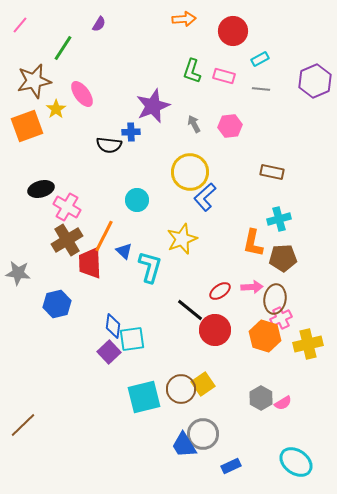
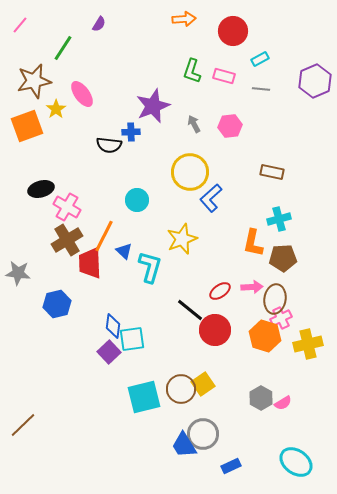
blue L-shape at (205, 197): moved 6 px right, 1 px down
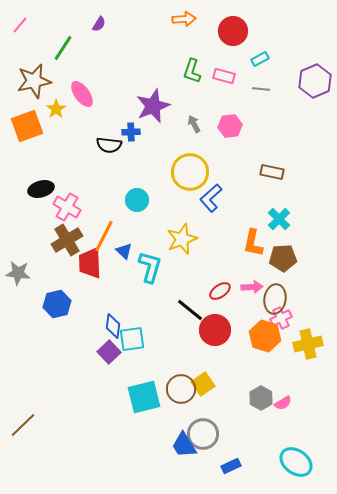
cyan cross at (279, 219): rotated 30 degrees counterclockwise
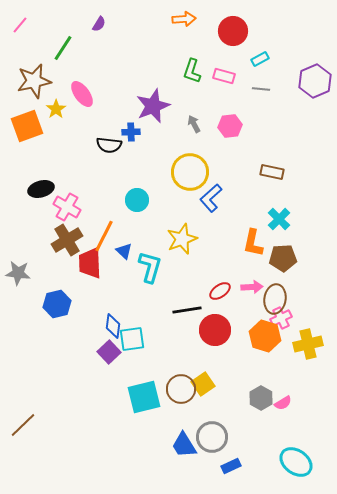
black line at (190, 310): moved 3 px left; rotated 48 degrees counterclockwise
gray circle at (203, 434): moved 9 px right, 3 px down
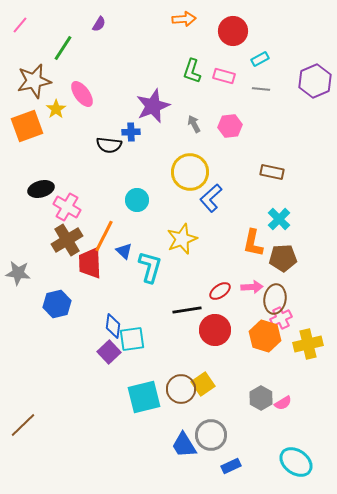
gray circle at (212, 437): moved 1 px left, 2 px up
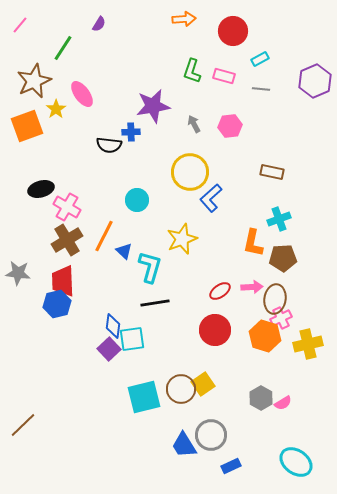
brown star at (34, 81): rotated 12 degrees counterclockwise
purple star at (153, 106): rotated 12 degrees clockwise
cyan cross at (279, 219): rotated 25 degrees clockwise
red trapezoid at (90, 263): moved 27 px left, 18 px down
black line at (187, 310): moved 32 px left, 7 px up
purple square at (109, 352): moved 3 px up
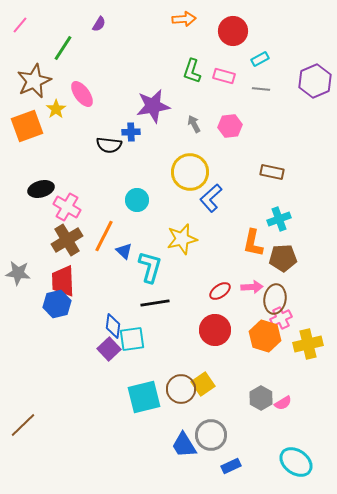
yellow star at (182, 239): rotated 8 degrees clockwise
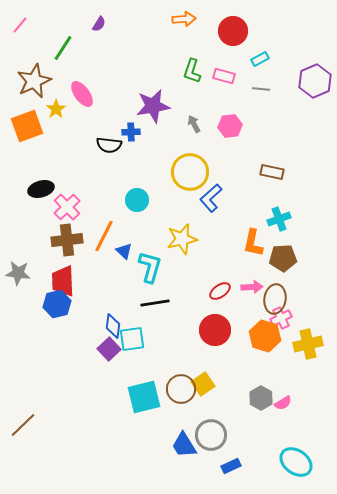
pink cross at (67, 207): rotated 16 degrees clockwise
brown cross at (67, 240): rotated 24 degrees clockwise
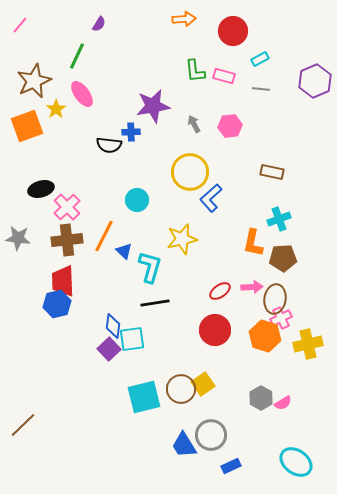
green line at (63, 48): moved 14 px right, 8 px down; rotated 8 degrees counterclockwise
green L-shape at (192, 71): moved 3 px right; rotated 25 degrees counterclockwise
gray star at (18, 273): moved 35 px up
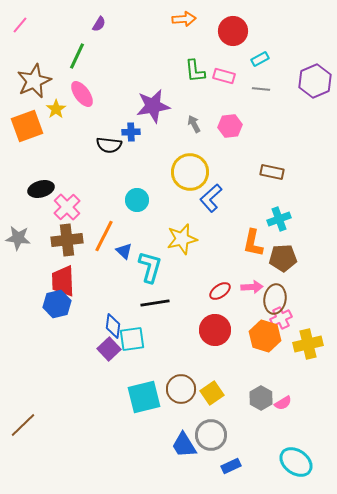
yellow square at (203, 384): moved 9 px right, 9 px down
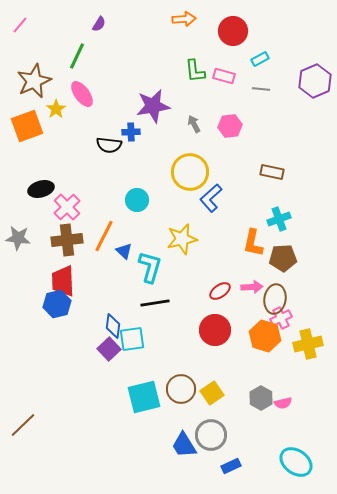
pink semicircle at (283, 403): rotated 18 degrees clockwise
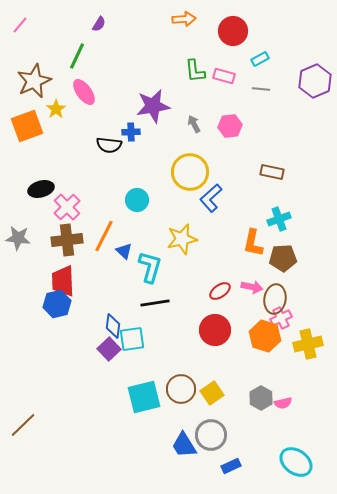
pink ellipse at (82, 94): moved 2 px right, 2 px up
pink arrow at (252, 287): rotated 15 degrees clockwise
